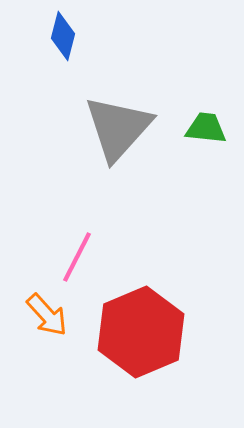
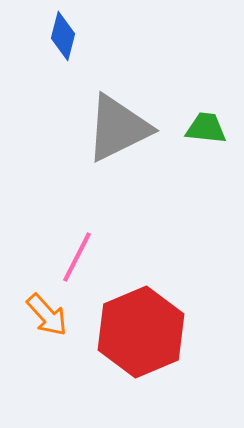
gray triangle: rotated 22 degrees clockwise
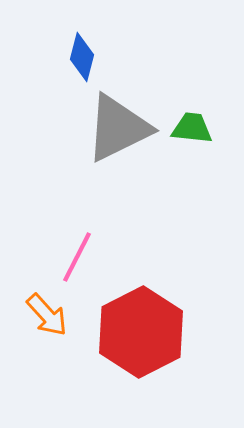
blue diamond: moved 19 px right, 21 px down
green trapezoid: moved 14 px left
red hexagon: rotated 4 degrees counterclockwise
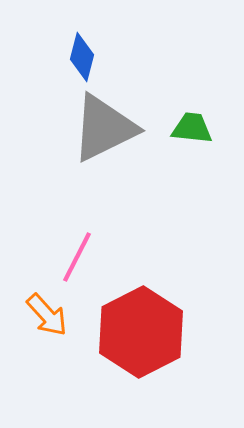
gray triangle: moved 14 px left
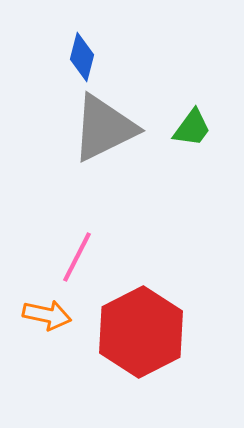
green trapezoid: rotated 120 degrees clockwise
orange arrow: rotated 36 degrees counterclockwise
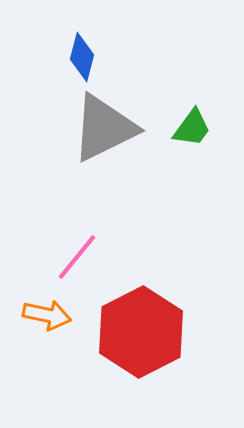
pink line: rotated 12 degrees clockwise
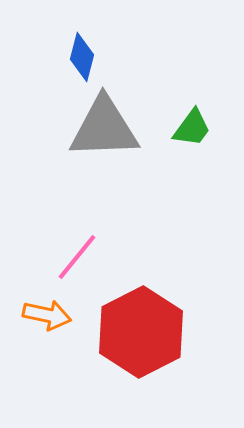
gray triangle: rotated 24 degrees clockwise
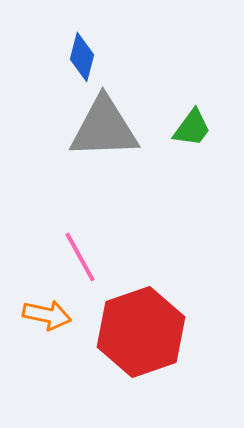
pink line: moved 3 px right; rotated 68 degrees counterclockwise
red hexagon: rotated 8 degrees clockwise
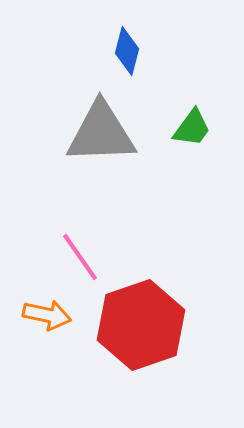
blue diamond: moved 45 px right, 6 px up
gray triangle: moved 3 px left, 5 px down
pink line: rotated 6 degrees counterclockwise
red hexagon: moved 7 px up
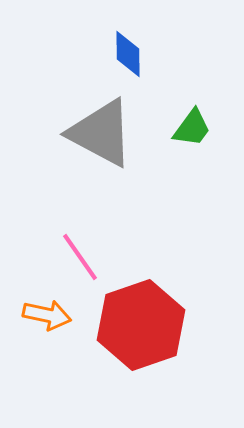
blue diamond: moved 1 px right, 3 px down; rotated 15 degrees counterclockwise
gray triangle: rotated 30 degrees clockwise
